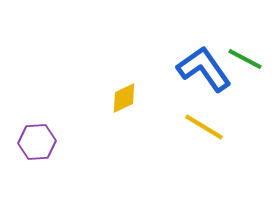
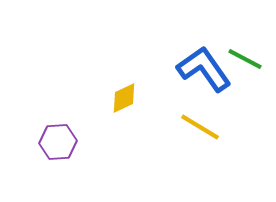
yellow line: moved 4 px left
purple hexagon: moved 21 px right
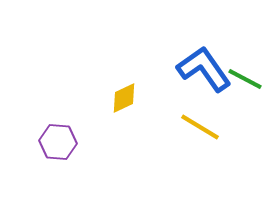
green line: moved 20 px down
purple hexagon: rotated 9 degrees clockwise
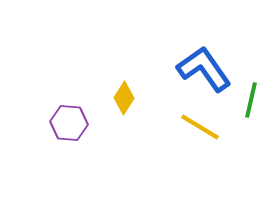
green line: moved 6 px right, 21 px down; rotated 75 degrees clockwise
yellow diamond: rotated 32 degrees counterclockwise
purple hexagon: moved 11 px right, 19 px up
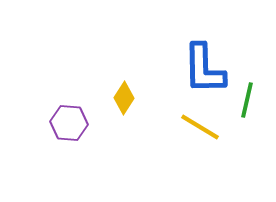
blue L-shape: rotated 146 degrees counterclockwise
green line: moved 4 px left
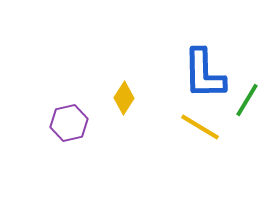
blue L-shape: moved 5 px down
green line: rotated 18 degrees clockwise
purple hexagon: rotated 18 degrees counterclockwise
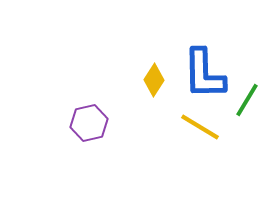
yellow diamond: moved 30 px right, 18 px up
purple hexagon: moved 20 px right
